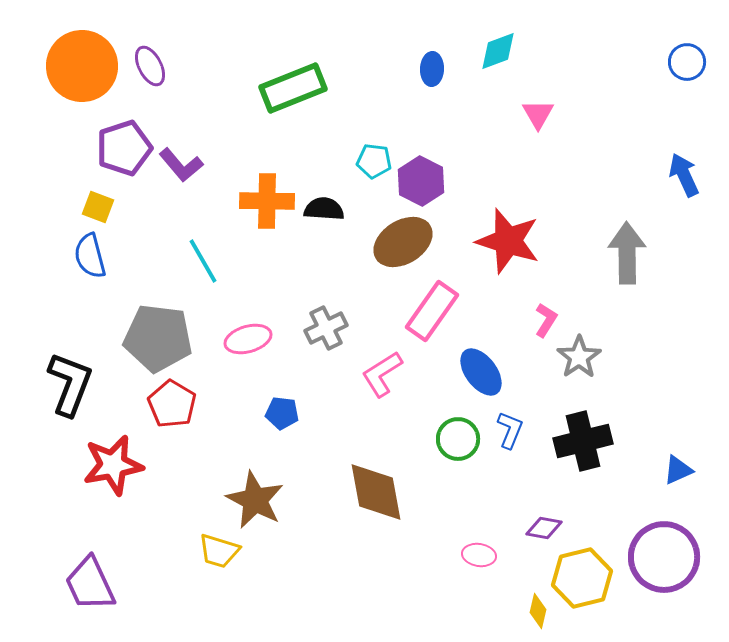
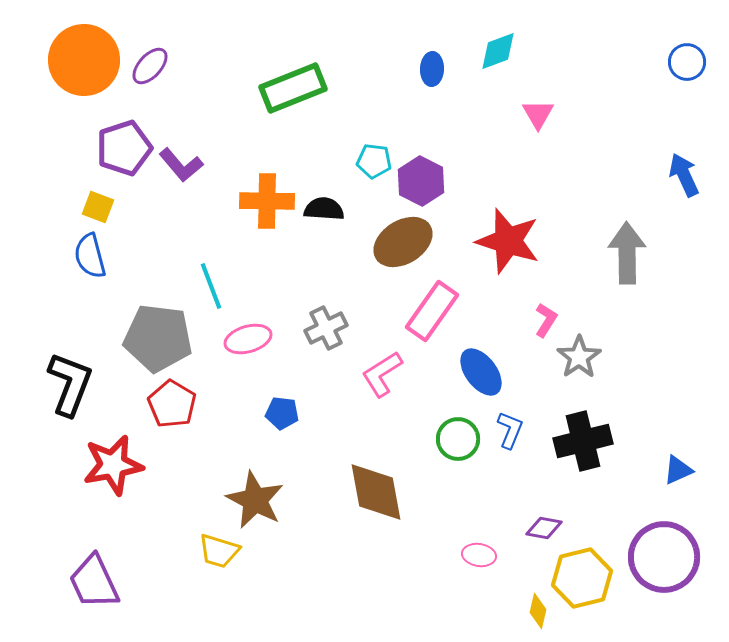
orange circle at (82, 66): moved 2 px right, 6 px up
purple ellipse at (150, 66): rotated 69 degrees clockwise
cyan line at (203, 261): moved 8 px right, 25 px down; rotated 9 degrees clockwise
purple trapezoid at (90, 584): moved 4 px right, 2 px up
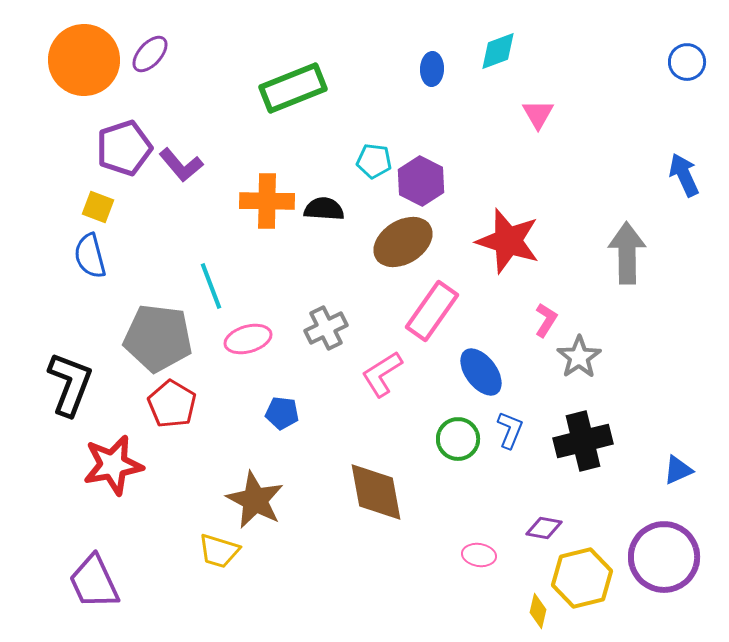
purple ellipse at (150, 66): moved 12 px up
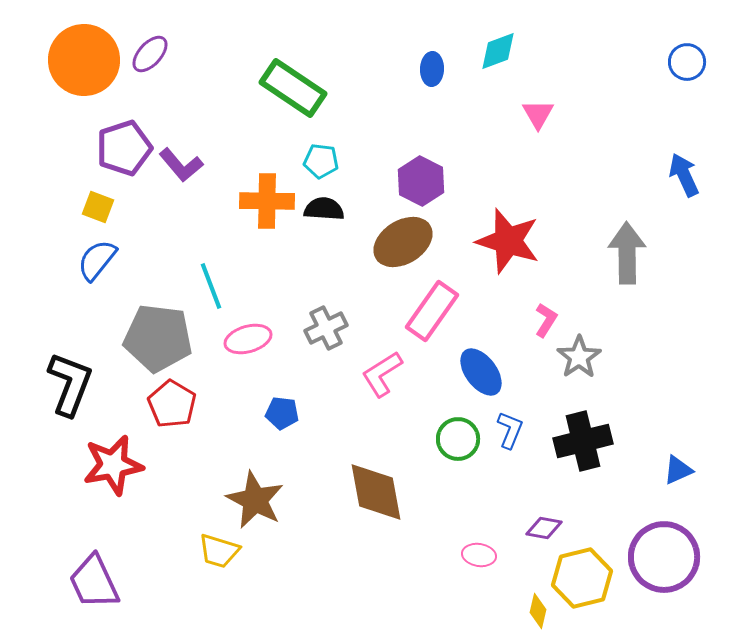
green rectangle at (293, 88): rotated 56 degrees clockwise
cyan pentagon at (374, 161): moved 53 px left
blue semicircle at (90, 256): moved 7 px right, 4 px down; rotated 54 degrees clockwise
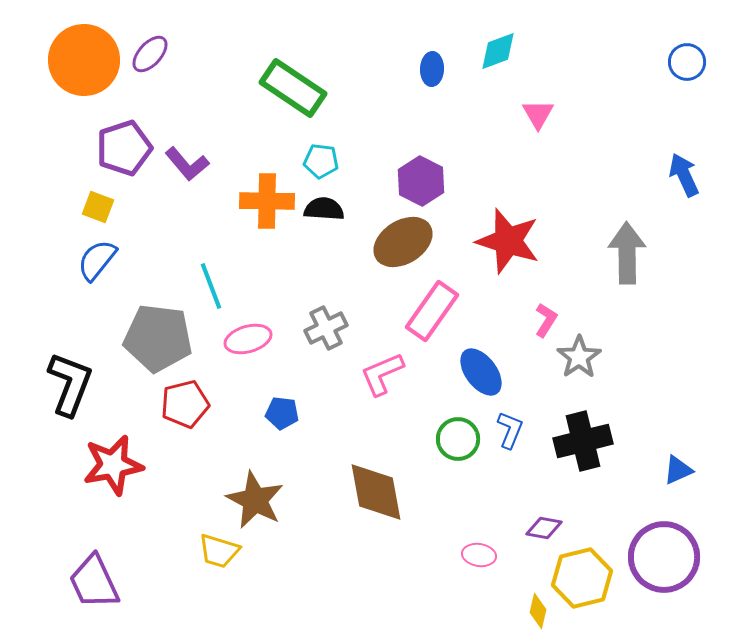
purple L-shape at (181, 165): moved 6 px right, 1 px up
pink L-shape at (382, 374): rotated 9 degrees clockwise
red pentagon at (172, 404): moved 13 px right; rotated 27 degrees clockwise
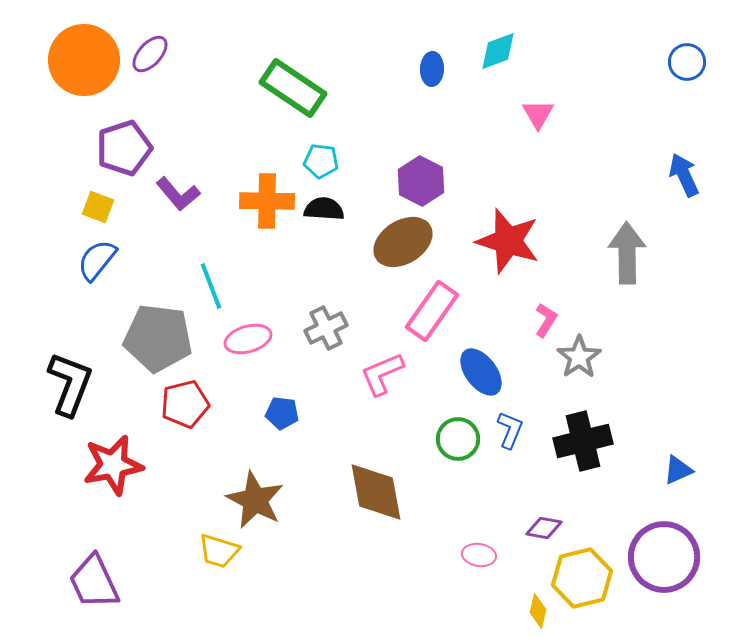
purple L-shape at (187, 164): moved 9 px left, 30 px down
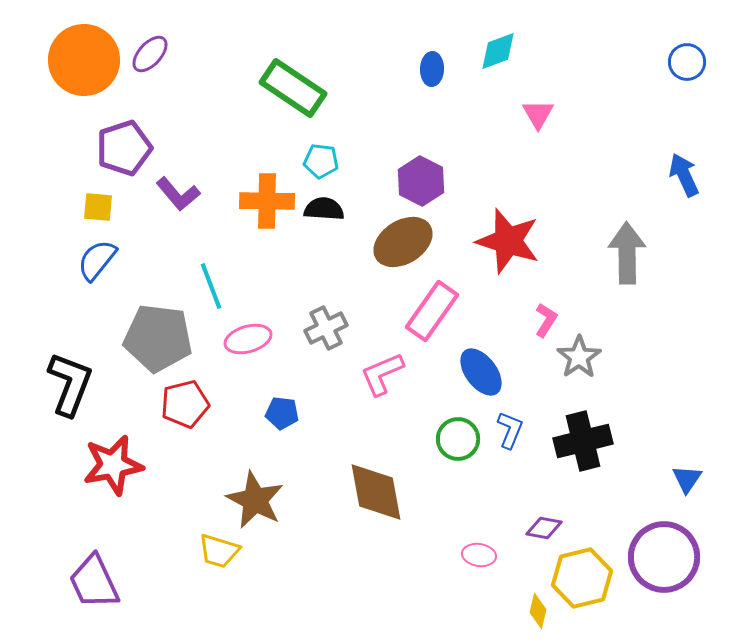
yellow square at (98, 207): rotated 16 degrees counterclockwise
blue triangle at (678, 470): moved 9 px right, 9 px down; rotated 32 degrees counterclockwise
